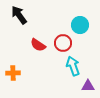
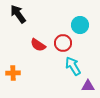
black arrow: moved 1 px left, 1 px up
cyan arrow: rotated 12 degrees counterclockwise
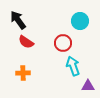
black arrow: moved 6 px down
cyan circle: moved 4 px up
red semicircle: moved 12 px left, 3 px up
cyan arrow: rotated 12 degrees clockwise
orange cross: moved 10 px right
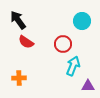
cyan circle: moved 2 px right
red circle: moved 1 px down
cyan arrow: rotated 42 degrees clockwise
orange cross: moved 4 px left, 5 px down
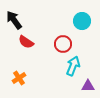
black arrow: moved 4 px left
orange cross: rotated 32 degrees counterclockwise
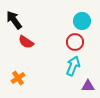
red circle: moved 12 px right, 2 px up
orange cross: moved 1 px left
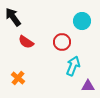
black arrow: moved 1 px left, 3 px up
red circle: moved 13 px left
orange cross: rotated 16 degrees counterclockwise
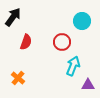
black arrow: rotated 72 degrees clockwise
red semicircle: rotated 105 degrees counterclockwise
purple triangle: moved 1 px up
